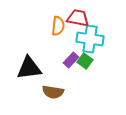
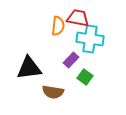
green square: moved 16 px down
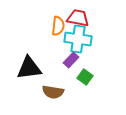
cyan cross: moved 12 px left
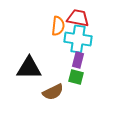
purple rectangle: moved 7 px right; rotated 28 degrees counterclockwise
black triangle: rotated 8 degrees clockwise
green square: moved 9 px left; rotated 21 degrees counterclockwise
brown semicircle: rotated 35 degrees counterclockwise
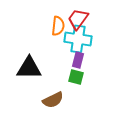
red trapezoid: moved 1 px down; rotated 65 degrees counterclockwise
brown semicircle: moved 8 px down
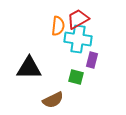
red trapezoid: rotated 25 degrees clockwise
purple rectangle: moved 14 px right
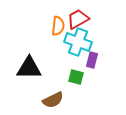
cyan cross: moved 3 px down; rotated 12 degrees clockwise
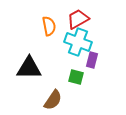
orange semicircle: moved 9 px left; rotated 18 degrees counterclockwise
brown semicircle: rotated 30 degrees counterclockwise
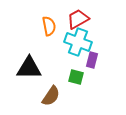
brown semicircle: moved 2 px left, 4 px up
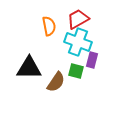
green square: moved 6 px up
brown semicircle: moved 5 px right, 14 px up
